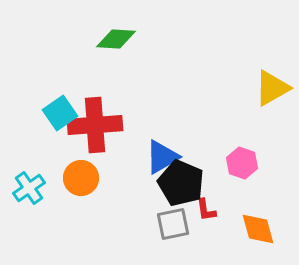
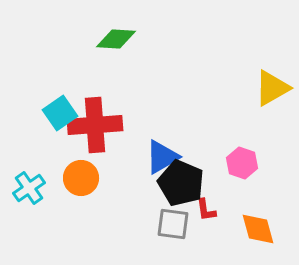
gray square: rotated 20 degrees clockwise
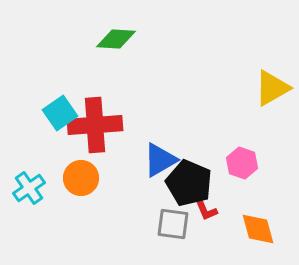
blue triangle: moved 2 px left, 3 px down
black pentagon: moved 8 px right
red L-shape: rotated 15 degrees counterclockwise
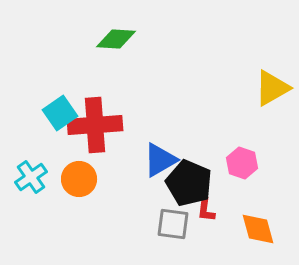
orange circle: moved 2 px left, 1 px down
cyan cross: moved 2 px right, 11 px up
red L-shape: rotated 30 degrees clockwise
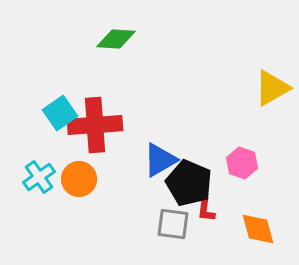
cyan cross: moved 8 px right
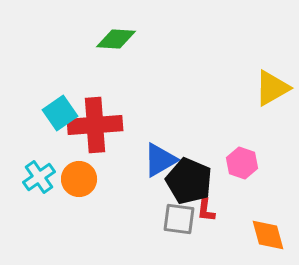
black pentagon: moved 2 px up
gray square: moved 6 px right, 5 px up
orange diamond: moved 10 px right, 6 px down
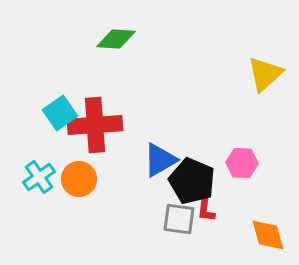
yellow triangle: moved 7 px left, 14 px up; rotated 12 degrees counterclockwise
pink hexagon: rotated 16 degrees counterclockwise
black pentagon: moved 3 px right
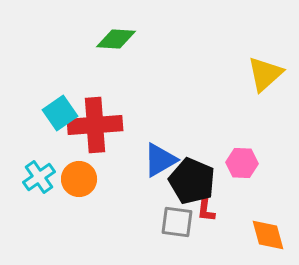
gray square: moved 2 px left, 3 px down
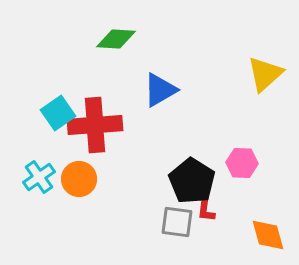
cyan square: moved 2 px left
blue triangle: moved 70 px up
black pentagon: rotated 9 degrees clockwise
